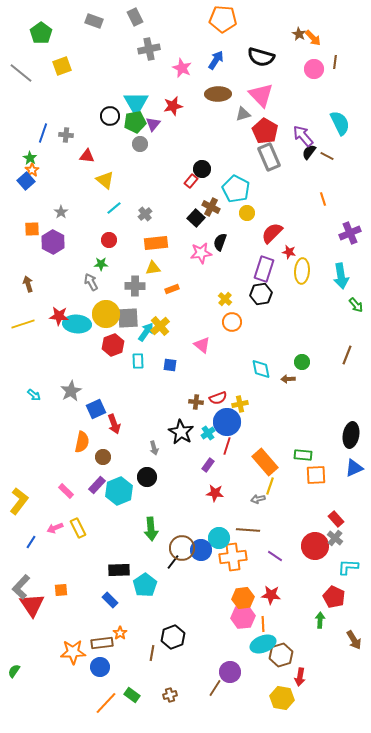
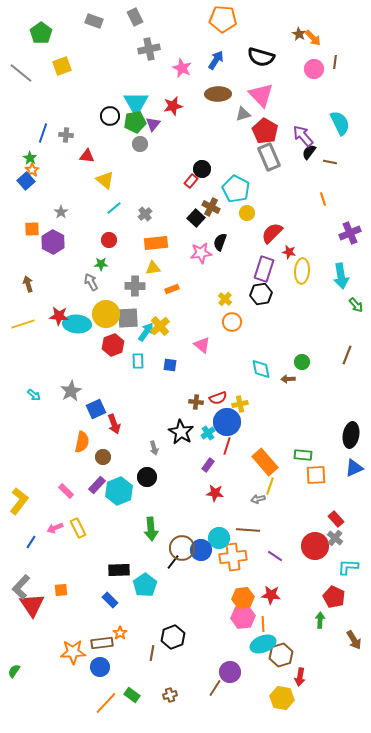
brown line at (327, 156): moved 3 px right, 6 px down; rotated 16 degrees counterclockwise
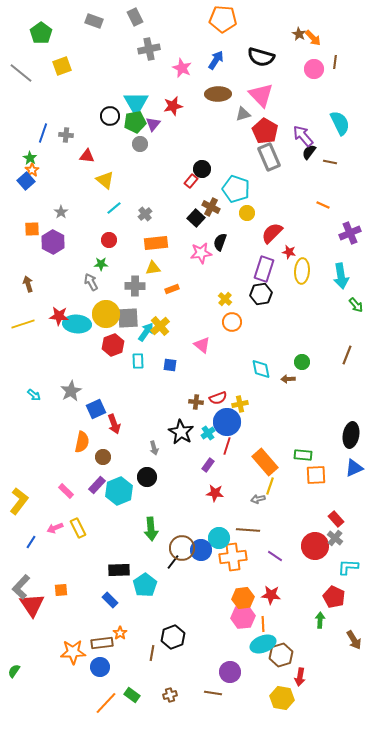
cyan pentagon at (236, 189): rotated 8 degrees counterclockwise
orange line at (323, 199): moved 6 px down; rotated 48 degrees counterclockwise
brown line at (215, 688): moved 2 px left, 5 px down; rotated 66 degrees clockwise
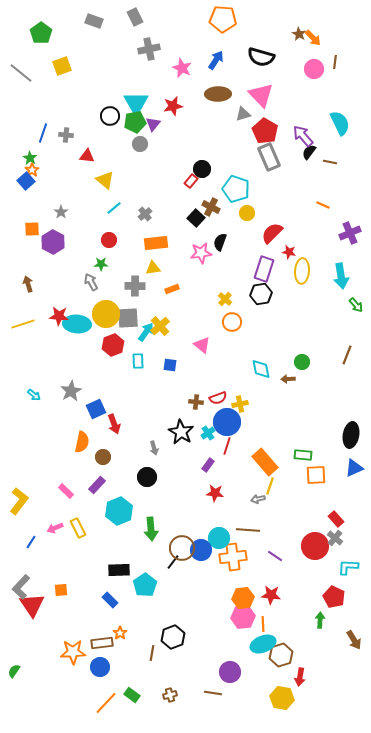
cyan hexagon at (119, 491): moved 20 px down
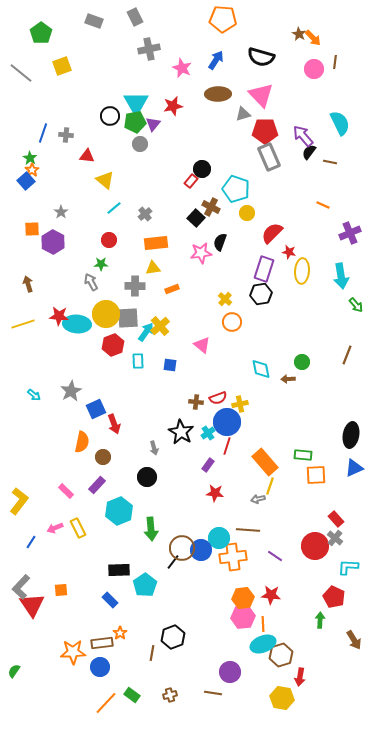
red pentagon at (265, 131): rotated 30 degrees counterclockwise
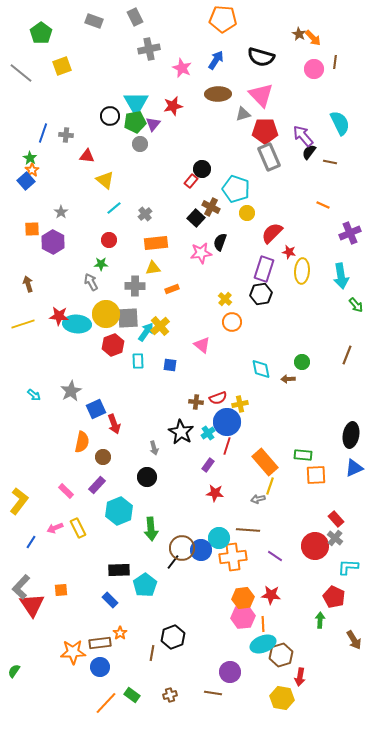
brown rectangle at (102, 643): moved 2 px left
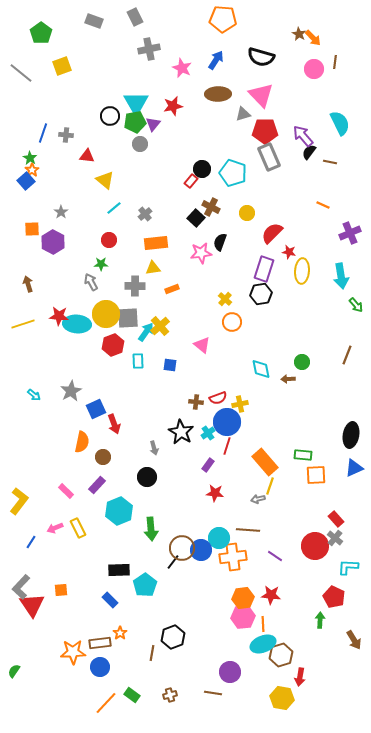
cyan pentagon at (236, 189): moved 3 px left, 16 px up
